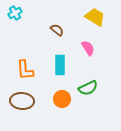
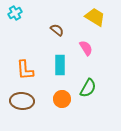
pink semicircle: moved 2 px left
green semicircle: rotated 36 degrees counterclockwise
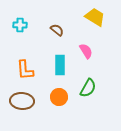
cyan cross: moved 5 px right, 12 px down; rotated 32 degrees clockwise
pink semicircle: moved 3 px down
orange circle: moved 3 px left, 2 px up
